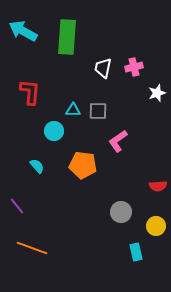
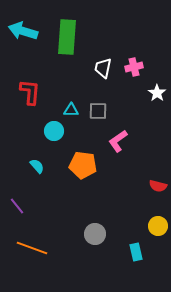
cyan arrow: rotated 12 degrees counterclockwise
white star: rotated 18 degrees counterclockwise
cyan triangle: moved 2 px left
red semicircle: rotated 18 degrees clockwise
gray circle: moved 26 px left, 22 px down
yellow circle: moved 2 px right
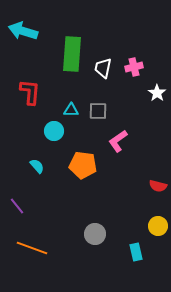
green rectangle: moved 5 px right, 17 px down
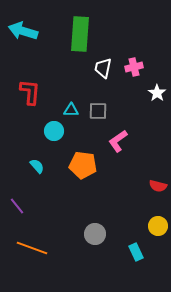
green rectangle: moved 8 px right, 20 px up
cyan rectangle: rotated 12 degrees counterclockwise
